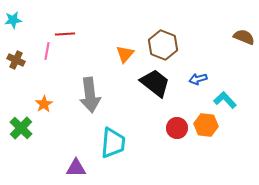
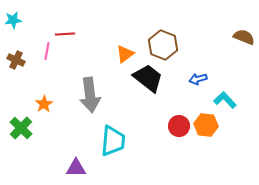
orange triangle: rotated 12 degrees clockwise
black trapezoid: moved 7 px left, 5 px up
red circle: moved 2 px right, 2 px up
cyan trapezoid: moved 2 px up
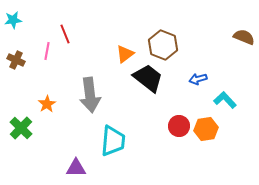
red line: rotated 72 degrees clockwise
orange star: moved 3 px right
orange hexagon: moved 4 px down; rotated 15 degrees counterclockwise
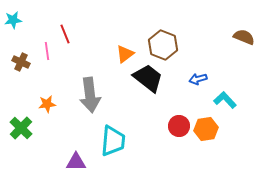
pink line: rotated 18 degrees counterclockwise
brown cross: moved 5 px right, 2 px down
orange star: rotated 24 degrees clockwise
purple triangle: moved 6 px up
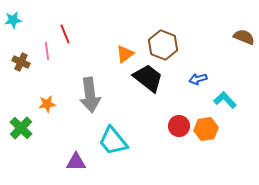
cyan trapezoid: rotated 136 degrees clockwise
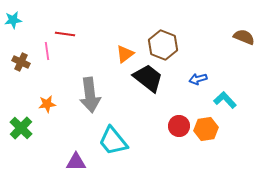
red line: rotated 60 degrees counterclockwise
